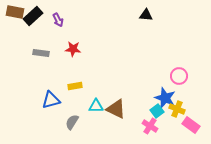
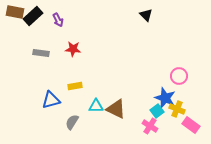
black triangle: rotated 40 degrees clockwise
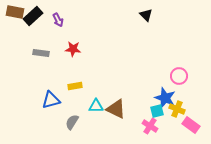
cyan square: rotated 24 degrees clockwise
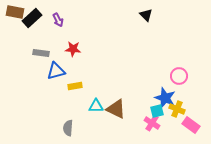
black rectangle: moved 1 px left, 2 px down
blue triangle: moved 5 px right, 29 px up
gray semicircle: moved 4 px left, 6 px down; rotated 28 degrees counterclockwise
pink cross: moved 2 px right, 3 px up
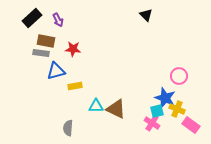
brown rectangle: moved 31 px right, 29 px down
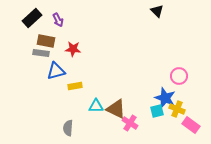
black triangle: moved 11 px right, 4 px up
pink cross: moved 22 px left
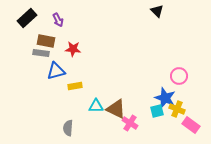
black rectangle: moved 5 px left
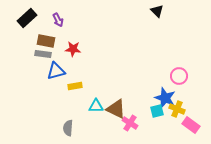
gray rectangle: moved 2 px right, 1 px down
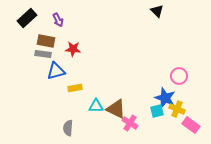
yellow rectangle: moved 2 px down
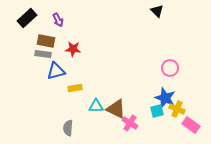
pink circle: moved 9 px left, 8 px up
